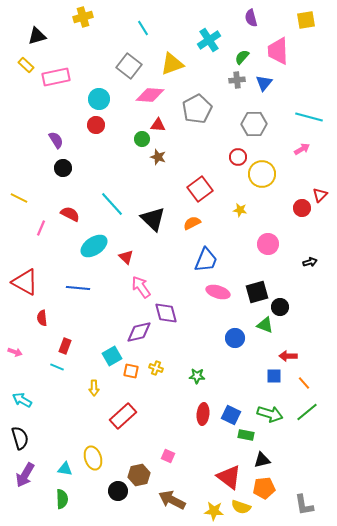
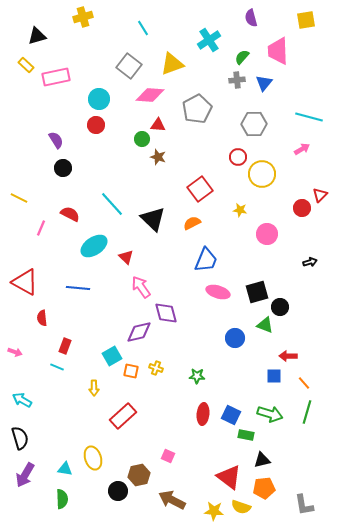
pink circle at (268, 244): moved 1 px left, 10 px up
green line at (307, 412): rotated 35 degrees counterclockwise
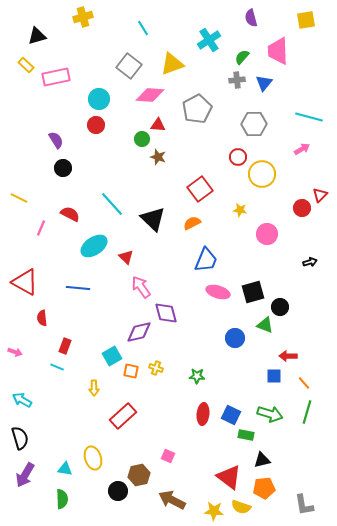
black square at (257, 292): moved 4 px left
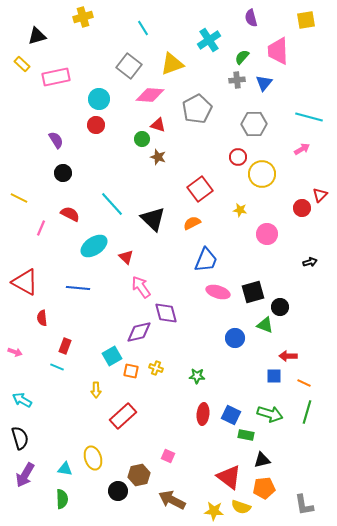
yellow rectangle at (26, 65): moved 4 px left, 1 px up
red triangle at (158, 125): rotated 14 degrees clockwise
black circle at (63, 168): moved 5 px down
orange line at (304, 383): rotated 24 degrees counterclockwise
yellow arrow at (94, 388): moved 2 px right, 2 px down
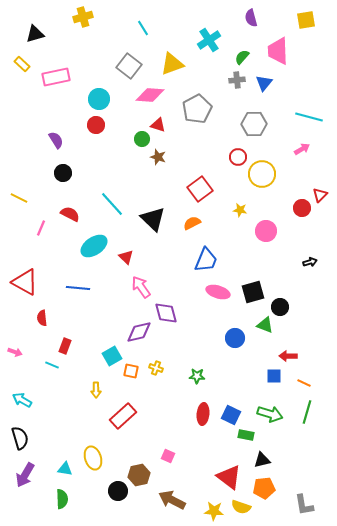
black triangle at (37, 36): moved 2 px left, 2 px up
pink circle at (267, 234): moved 1 px left, 3 px up
cyan line at (57, 367): moved 5 px left, 2 px up
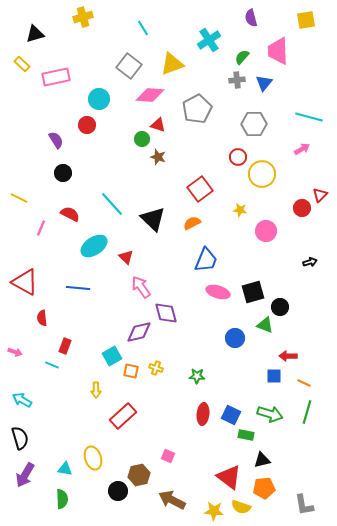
red circle at (96, 125): moved 9 px left
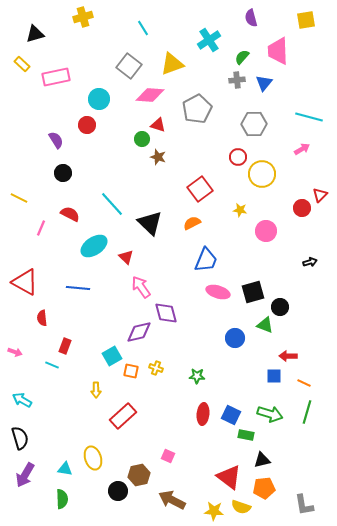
black triangle at (153, 219): moved 3 px left, 4 px down
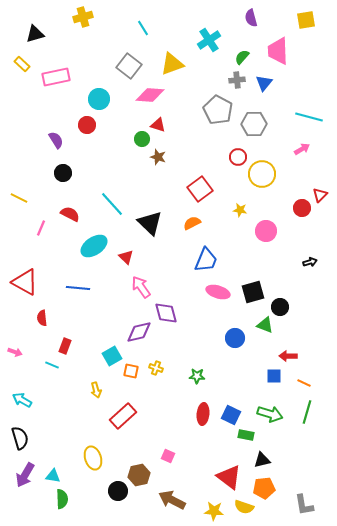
gray pentagon at (197, 109): moved 21 px right, 1 px down; rotated 16 degrees counterclockwise
yellow arrow at (96, 390): rotated 14 degrees counterclockwise
cyan triangle at (65, 469): moved 12 px left, 7 px down
yellow semicircle at (241, 507): moved 3 px right
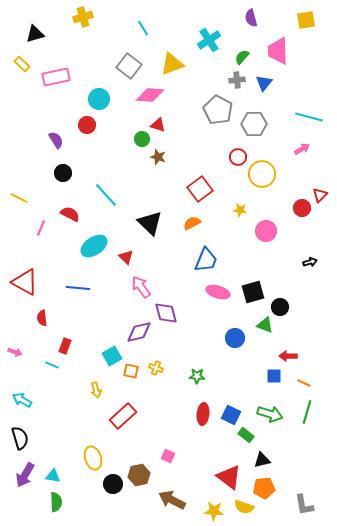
cyan line at (112, 204): moved 6 px left, 9 px up
green rectangle at (246, 435): rotated 28 degrees clockwise
black circle at (118, 491): moved 5 px left, 7 px up
green semicircle at (62, 499): moved 6 px left, 3 px down
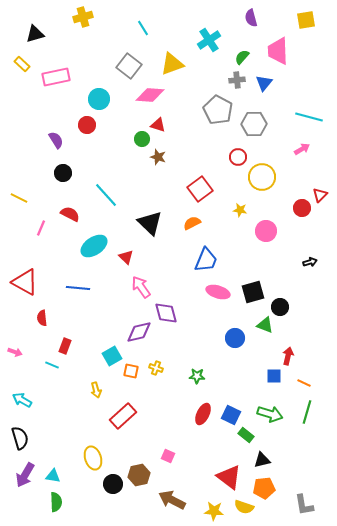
yellow circle at (262, 174): moved 3 px down
red arrow at (288, 356): rotated 102 degrees clockwise
red ellipse at (203, 414): rotated 20 degrees clockwise
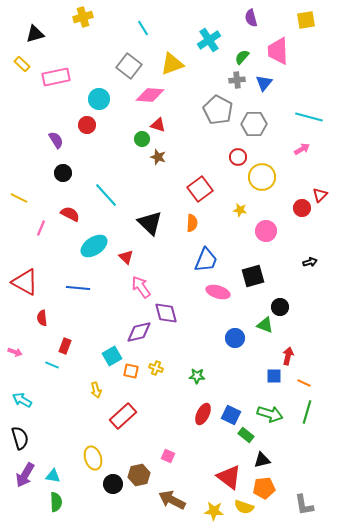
orange semicircle at (192, 223): rotated 120 degrees clockwise
black square at (253, 292): moved 16 px up
